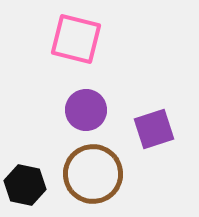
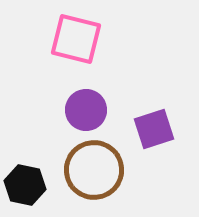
brown circle: moved 1 px right, 4 px up
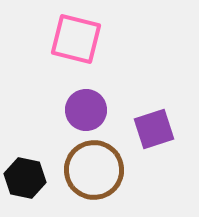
black hexagon: moved 7 px up
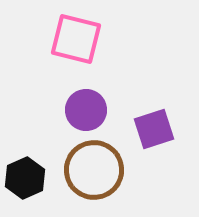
black hexagon: rotated 24 degrees clockwise
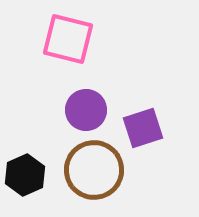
pink square: moved 8 px left
purple square: moved 11 px left, 1 px up
black hexagon: moved 3 px up
